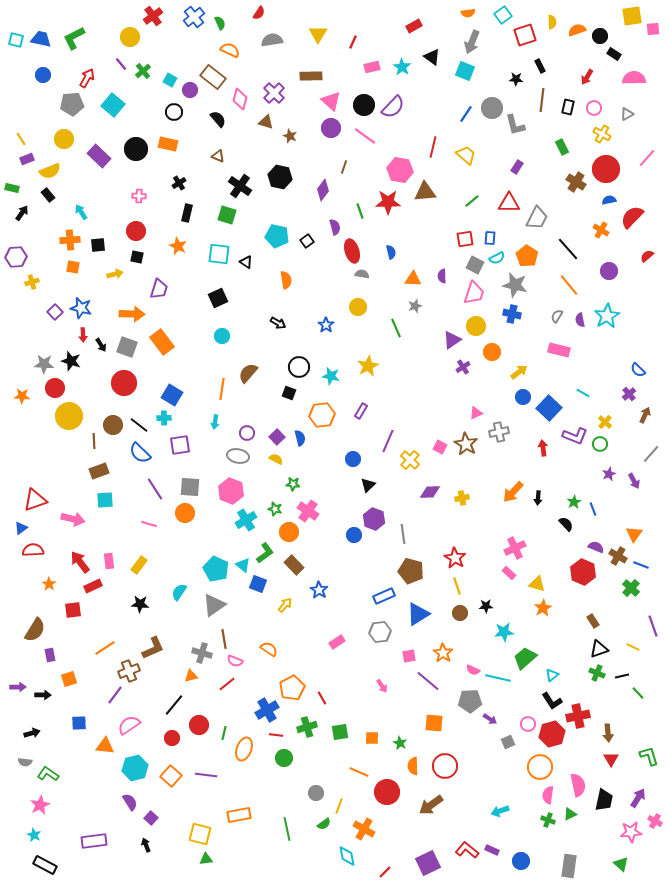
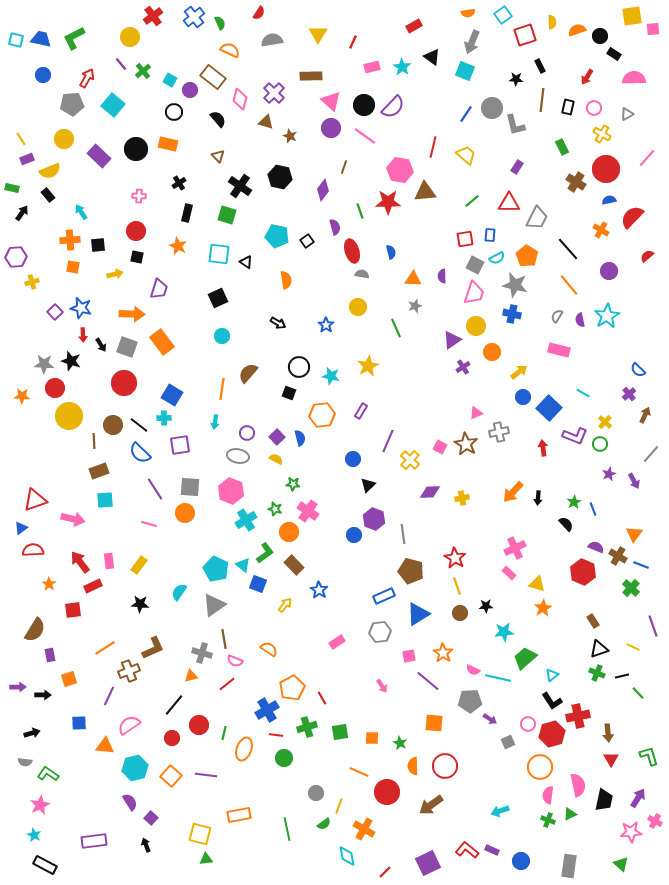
brown triangle at (218, 156): rotated 24 degrees clockwise
blue rectangle at (490, 238): moved 3 px up
purple line at (115, 695): moved 6 px left, 1 px down; rotated 12 degrees counterclockwise
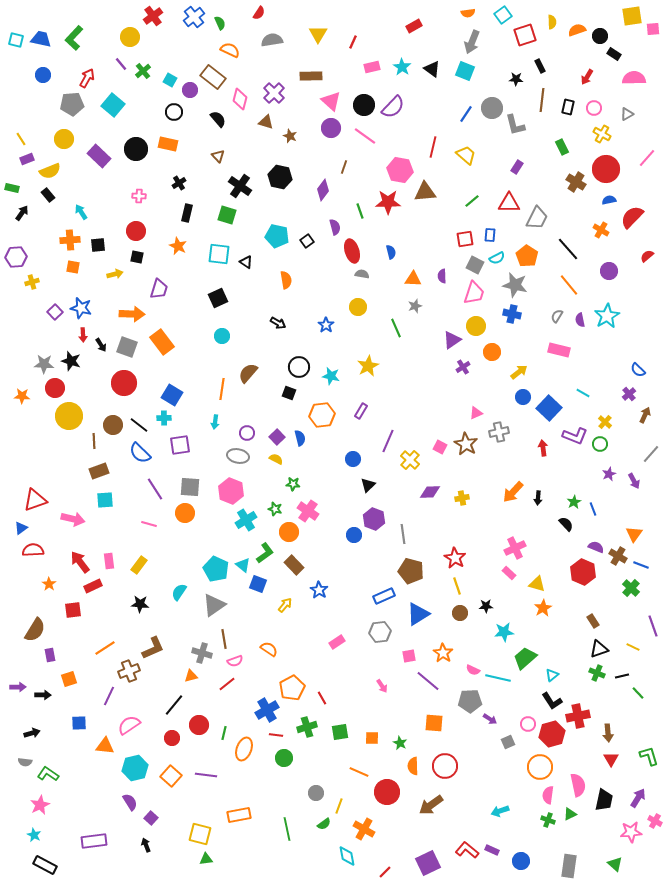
green L-shape at (74, 38): rotated 20 degrees counterclockwise
black triangle at (432, 57): moved 12 px down
pink semicircle at (235, 661): rotated 42 degrees counterclockwise
green triangle at (621, 864): moved 6 px left
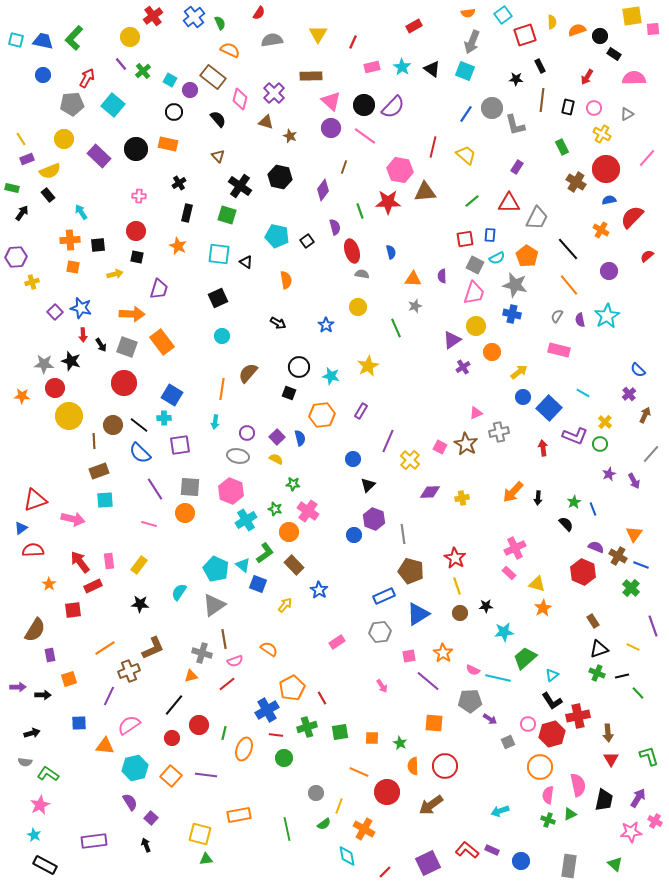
blue trapezoid at (41, 39): moved 2 px right, 2 px down
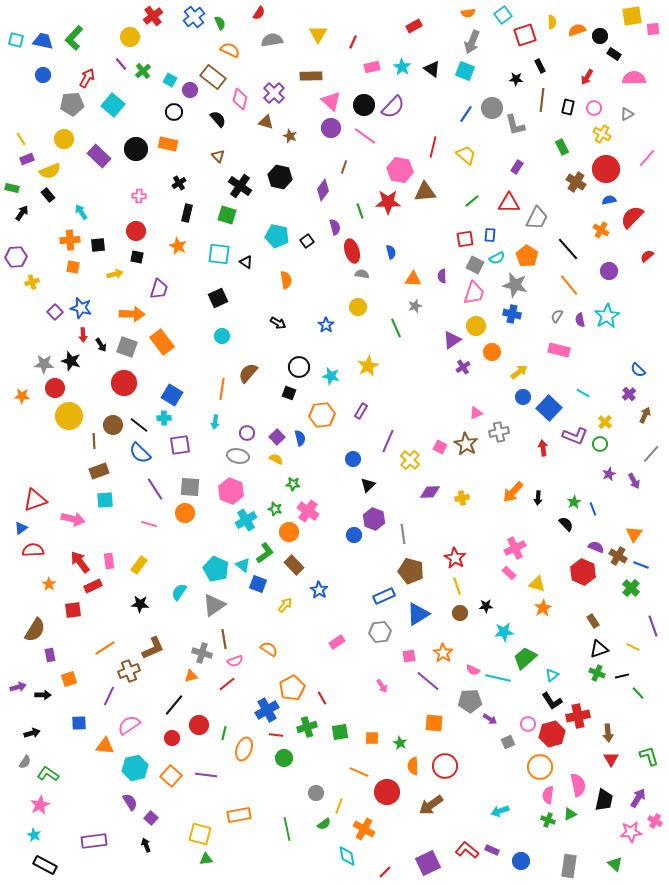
purple arrow at (18, 687): rotated 14 degrees counterclockwise
gray semicircle at (25, 762): rotated 64 degrees counterclockwise
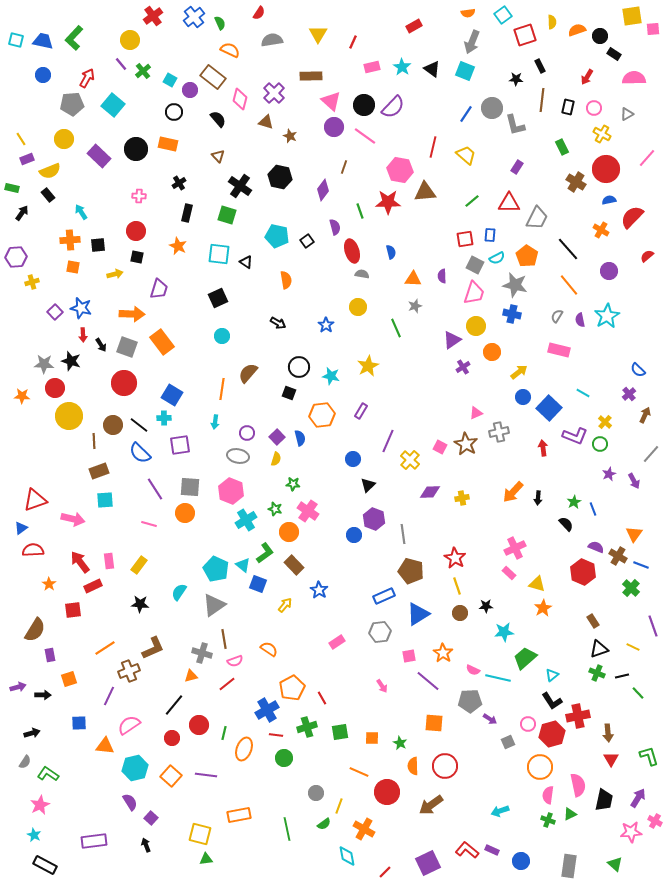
yellow circle at (130, 37): moved 3 px down
purple circle at (331, 128): moved 3 px right, 1 px up
yellow semicircle at (276, 459): rotated 80 degrees clockwise
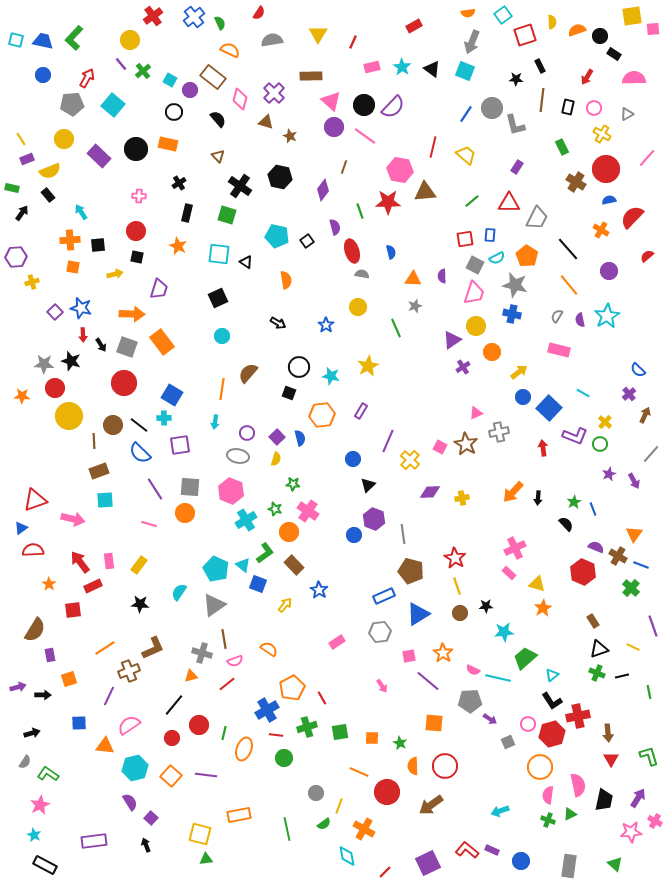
green line at (638, 693): moved 11 px right, 1 px up; rotated 32 degrees clockwise
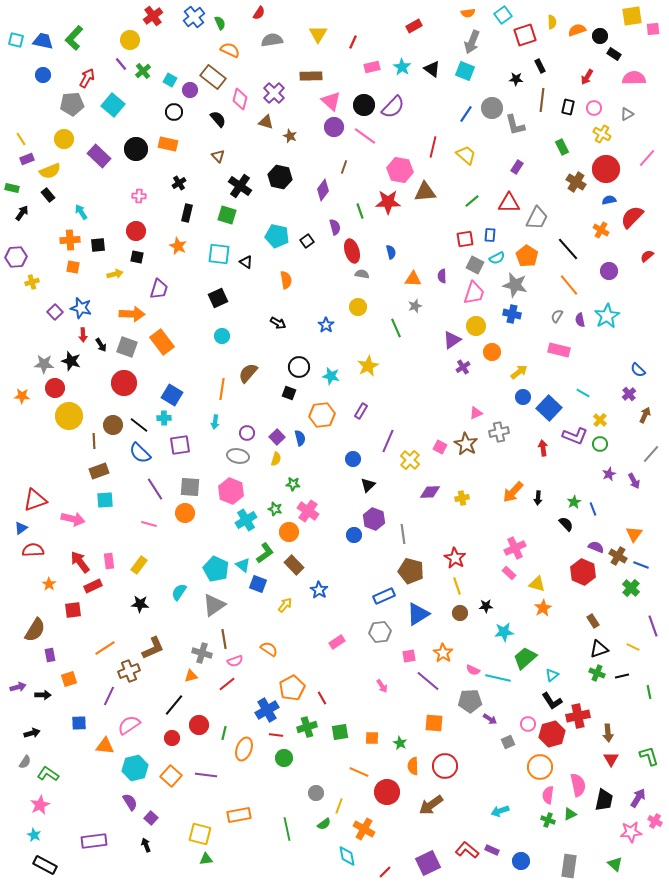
yellow cross at (605, 422): moved 5 px left, 2 px up
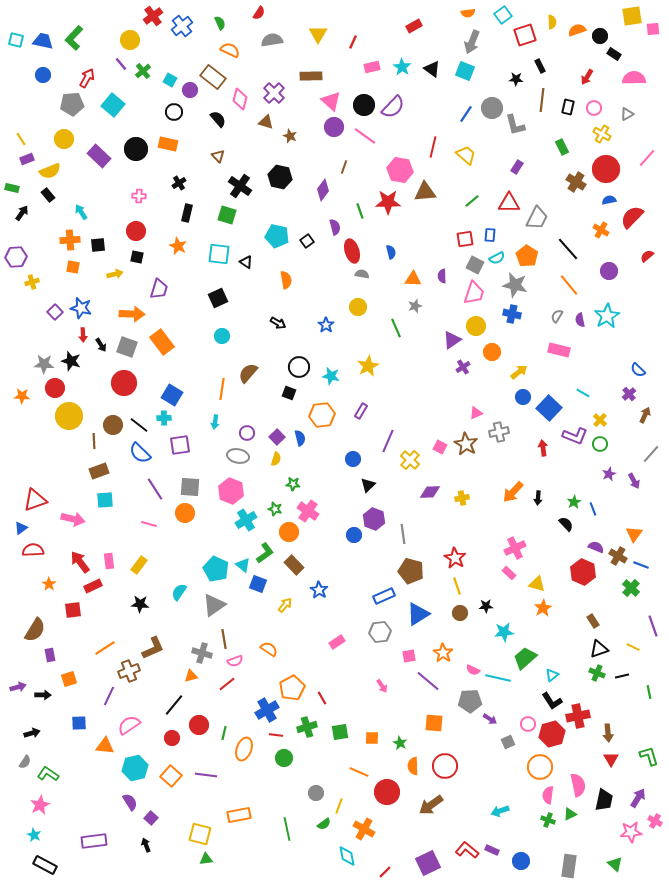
blue cross at (194, 17): moved 12 px left, 9 px down
